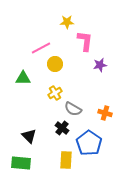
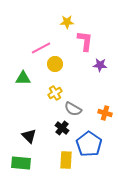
purple star: rotated 16 degrees clockwise
blue pentagon: moved 1 px down
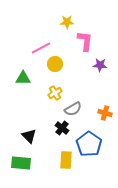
gray semicircle: rotated 60 degrees counterclockwise
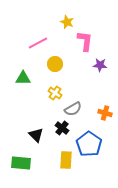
yellow star: rotated 24 degrees clockwise
pink line: moved 3 px left, 5 px up
yellow cross: rotated 24 degrees counterclockwise
black triangle: moved 7 px right, 1 px up
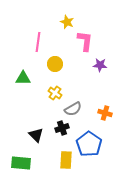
pink line: moved 1 px up; rotated 54 degrees counterclockwise
black cross: rotated 32 degrees clockwise
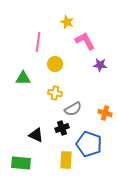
pink L-shape: rotated 35 degrees counterclockwise
yellow cross: rotated 24 degrees counterclockwise
black triangle: rotated 21 degrees counterclockwise
blue pentagon: rotated 15 degrees counterclockwise
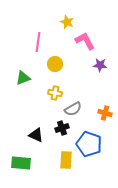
green triangle: rotated 21 degrees counterclockwise
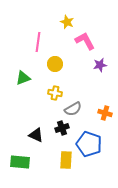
purple star: rotated 16 degrees counterclockwise
green rectangle: moved 1 px left, 1 px up
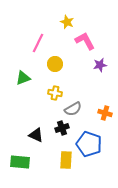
pink line: moved 1 px down; rotated 18 degrees clockwise
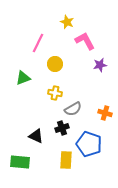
black triangle: moved 1 px down
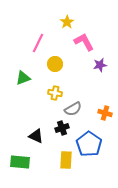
yellow star: rotated 16 degrees clockwise
pink L-shape: moved 1 px left, 1 px down
blue pentagon: rotated 15 degrees clockwise
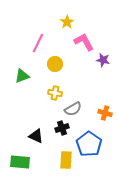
purple star: moved 3 px right, 5 px up; rotated 24 degrees clockwise
green triangle: moved 1 px left, 2 px up
